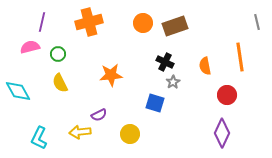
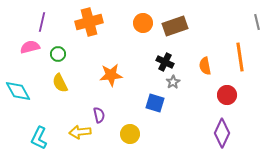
purple semicircle: rotated 77 degrees counterclockwise
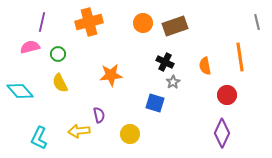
cyan diamond: moved 2 px right; rotated 12 degrees counterclockwise
yellow arrow: moved 1 px left, 1 px up
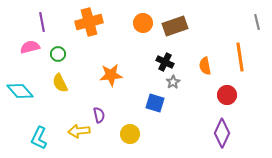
purple line: rotated 24 degrees counterclockwise
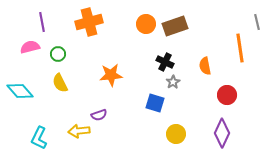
orange circle: moved 3 px right, 1 px down
orange line: moved 9 px up
purple semicircle: rotated 84 degrees clockwise
yellow circle: moved 46 px right
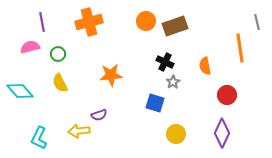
orange circle: moved 3 px up
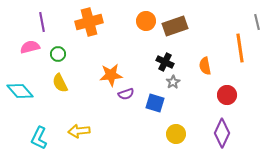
purple semicircle: moved 27 px right, 21 px up
